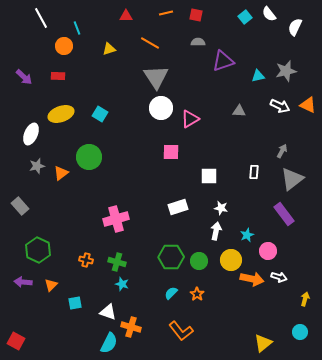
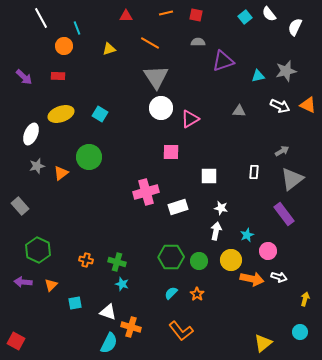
gray arrow at (282, 151): rotated 32 degrees clockwise
pink cross at (116, 219): moved 30 px right, 27 px up
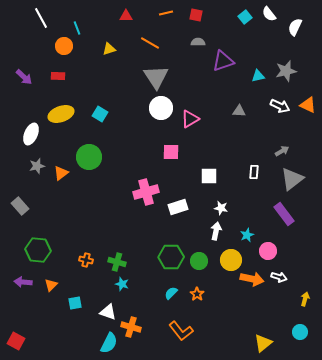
green hexagon at (38, 250): rotated 20 degrees counterclockwise
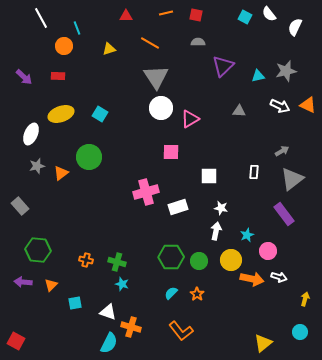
cyan square at (245, 17): rotated 24 degrees counterclockwise
purple triangle at (223, 61): moved 5 px down; rotated 25 degrees counterclockwise
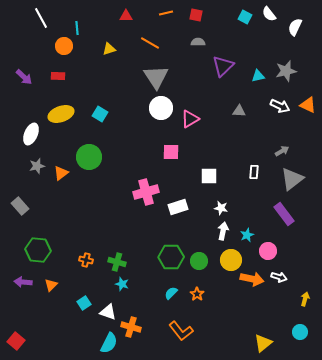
cyan line at (77, 28): rotated 16 degrees clockwise
white arrow at (216, 231): moved 7 px right
cyan square at (75, 303): moved 9 px right; rotated 24 degrees counterclockwise
red square at (16, 341): rotated 12 degrees clockwise
